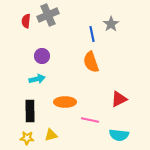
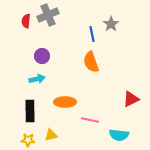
red triangle: moved 12 px right
yellow star: moved 1 px right, 2 px down
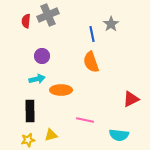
orange ellipse: moved 4 px left, 12 px up
pink line: moved 5 px left
yellow star: rotated 16 degrees counterclockwise
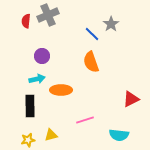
blue line: rotated 35 degrees counterclockwise
black rectangle: moved 5 px up
pink line: rotated 30 degrees counterclockwise
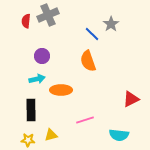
orange semicircle: moved 3 px left, 1 px up
black rectangle: moved 1 px right, 4 px down
yellow star: rotated 16 degrees clockwise
